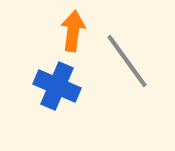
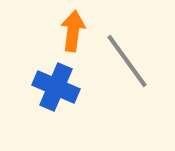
blue cross: moved 1 px left, 1 px down
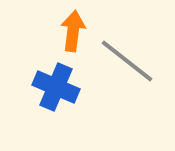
gray line: rotated 16 degrees counterclockwise
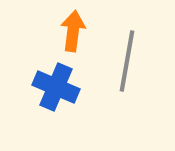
gray line: rotated 62 degrees clockwise
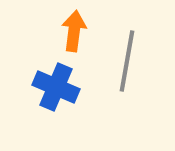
orange arrow: moved 1 px right
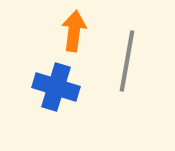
blue cross: rotated 6 degrees counterclockwise
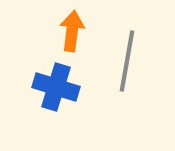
orange arrow: moved 2 px left
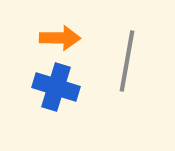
orange arrow: moved 12 px left, 7 px down; rotated 84 degrees clockwise
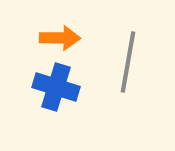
gray line: moved 1 px right, 1 px down
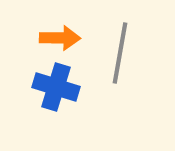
gray line: moved 8 px left, 9 px up
